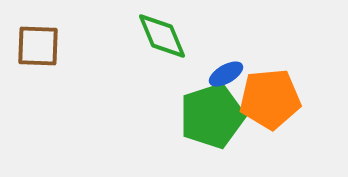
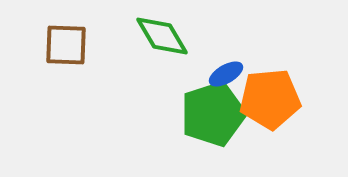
green diamond: rotated 8 degrees counterclockwise
brown square: moved 28 px right, 1 px up
green pentagon: moved 1 px right, 2 px up
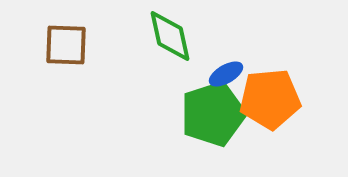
green diamond: moved 8 px right; rotated 18 degrees clockwise
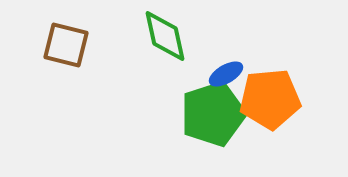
green diamond: moved 5 px left
brown square: rotated 12 degrees clockwise
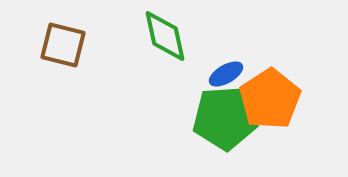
brown square: moved 3 px left
orange pentagon: rotated 28 degrees counterclockwise
green pentagon: moved 12 px right, 4 px down; rotated 14 degrees clockwise
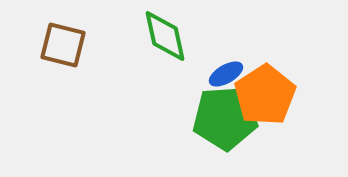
orange pentagon: moved 5 px left, 4 px up
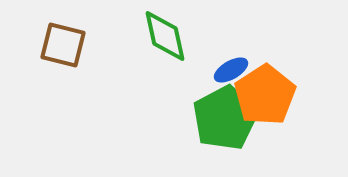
blue ellipse: moved 5 px right, 4 px up
green pentagon: rotated 24 degrees counterclockwise
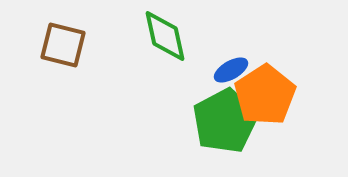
green pentagon: moved 3 px down
